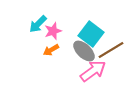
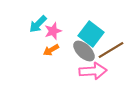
pink arrow: rotated 32 degrees clockwise
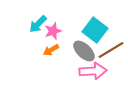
cyan square: moved 4 px right, 4 px up
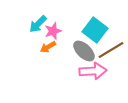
orange arrow: moved 3 px left, 3 px up
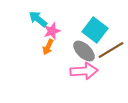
cyan arrow: moved 5 px up; rotated 84 degrees clockwise
pink star: moved 1 px left
orange arrow: rotated 35 degrees counterclockwise
pink arrow: moved 9 px left
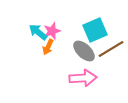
cyan arrow: moved 13 px down
cyan square: rotated 30 degrees clockwise
brown line: moved 1 px up
pink arrow: moved 1 px left, 7 px down
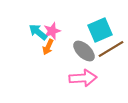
cyan square: moved 5 px right
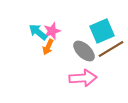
cyan square: moved 2 px right, 1 px down
